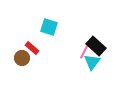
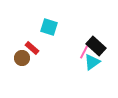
cyan triangle: rotated 18 degrees clockwise
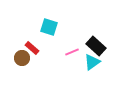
pink line: moved 12 px left; rotated 40 degrees clockwise
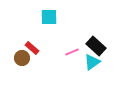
cyan square: moved 10 px up; rotated 18 degrees counterclockwise
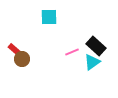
red rectangle: moved 17 px left, 2 px down
brown circle: moved 1 px down
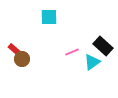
black rectangle: moved 7 px right
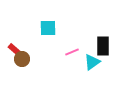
cyan square: moved 1 px left, 11 px down
black rectangle: rotated 48 degrees clockwise
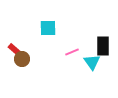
cyan triangle: rotated 30 degrees counterclockwise
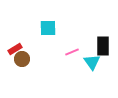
red rectangle: moved 1 px up; rotated 72 degrees counterclockwise
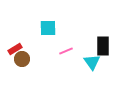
pink line: moved 6 px left, 1 px up
